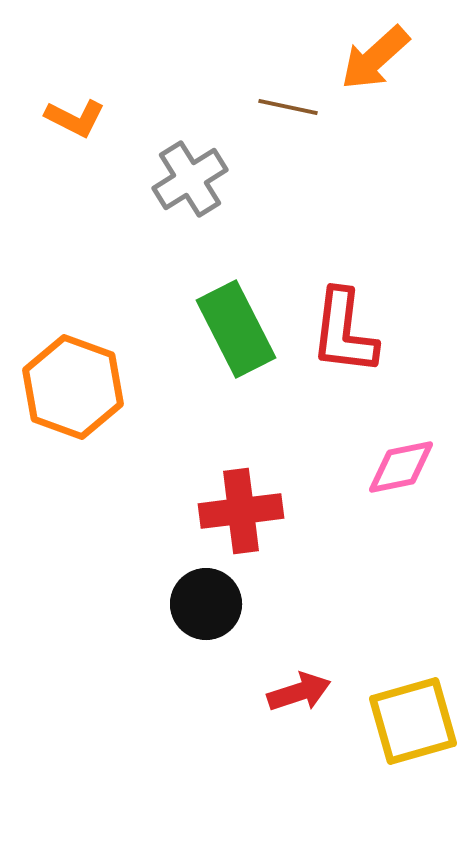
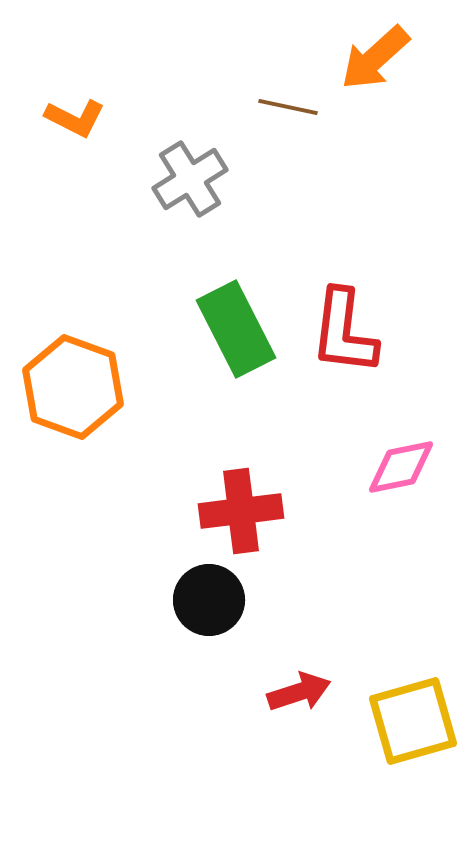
black circle: moved 3 px right, 4 px up
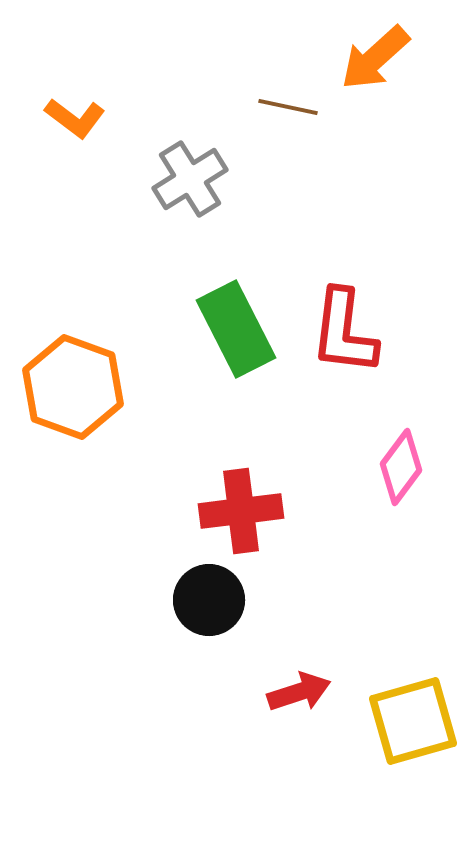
orange L-shape: rotated 10 degrees clockwise
pink diamond: rotated 42 degrees counterclockwise
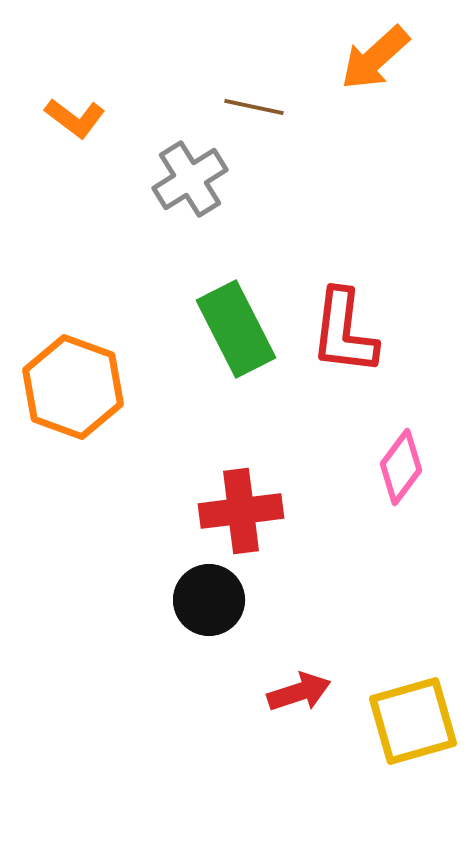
brown line: moved 34 px left
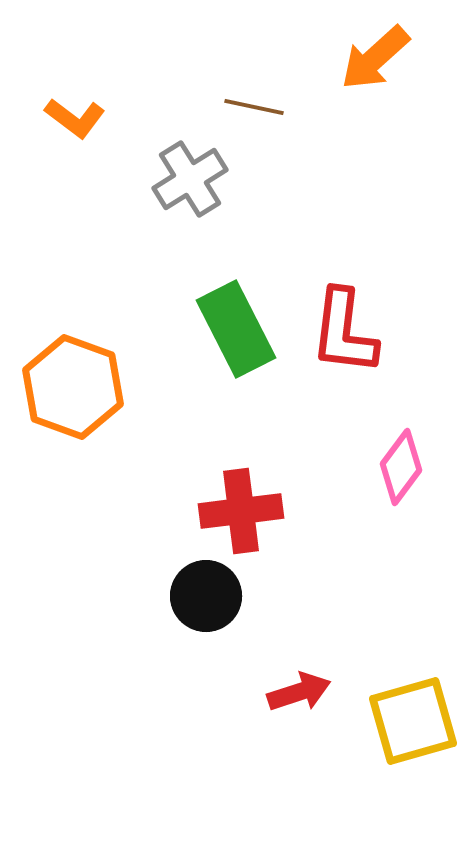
black circle: moved 3 px left, 4 px up
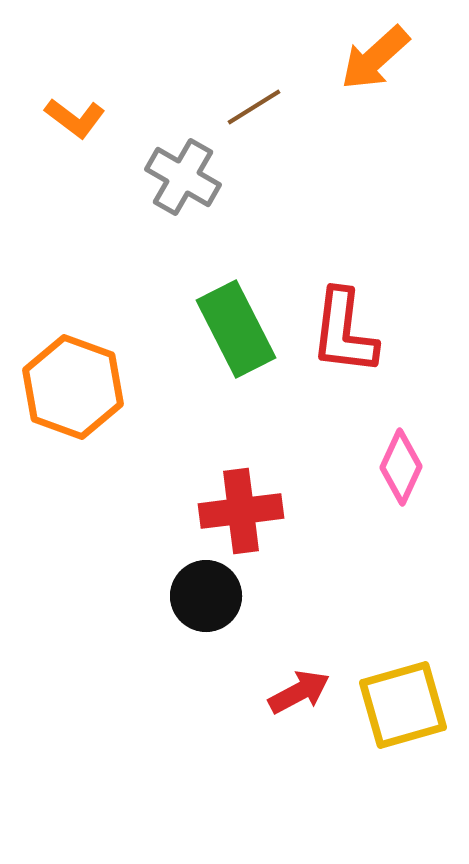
brown line: rotated 44 degrees counterclockwise
gray cross: moved 7 px left, 2 px up; rotated 28 degrees counterclockwise
pink diamond: rotated 12 degrees counterclockwise
red arrow: rotated 10 degrees counterclockwise
yellow square: moved 10 px left, 16 px up
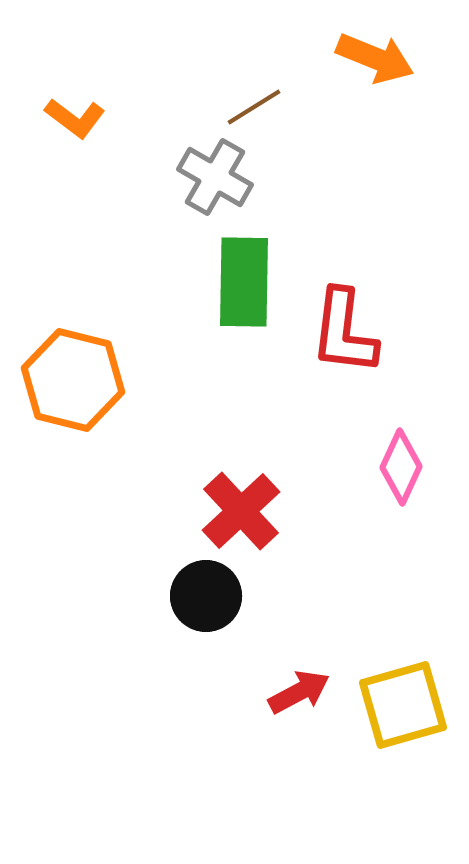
orange arrow: rotated 116 degrees counterclockwise
gray cross: moved 32 px right
green rectangle: moved 8 px right, 47 px up; rotated 28 degrees clockwise
orange hexagon: moved 7 px up; rotated 6 degrees counterclockwise
red cross: rotated 36 degrees counterclockwise
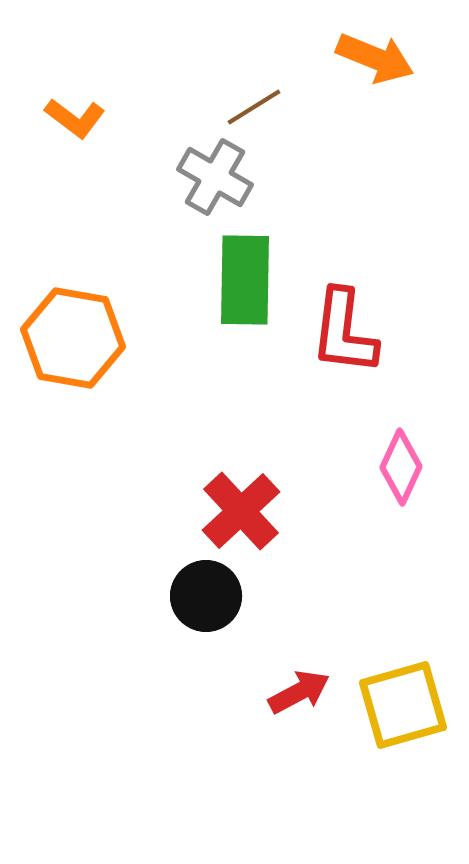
green rectangle: moved 1 px right, 2 px up
orange hexagon: moved 42 px up; rotated 4 degrees counterclockwise
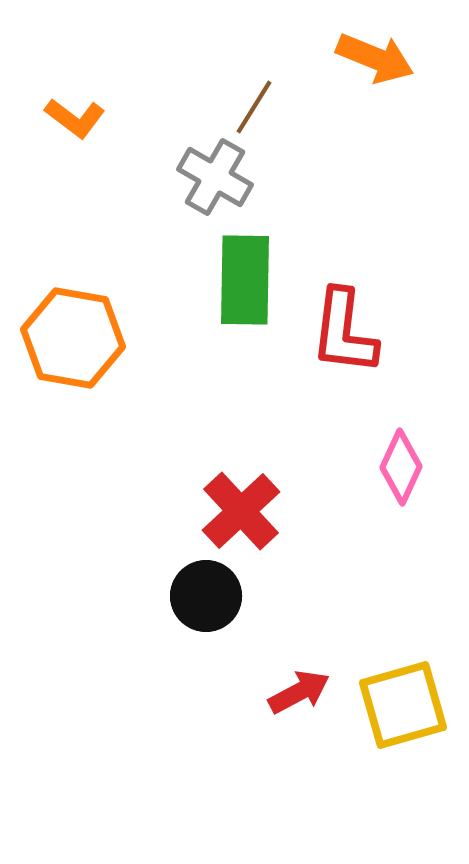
brown line: rotated 26 degrees counterclockwise
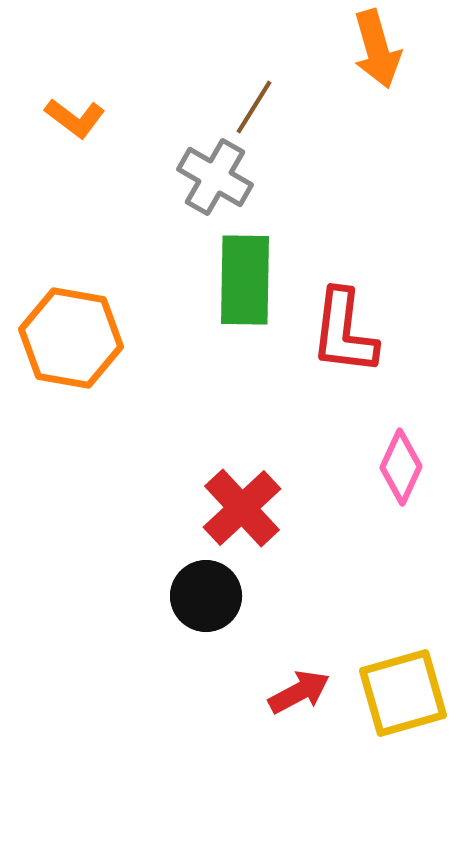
orange arrow: moved 2 px right, 9 px up; rotated 52 degrees clockwise
orange hexagon: moved 2 px left
red cross: moved 1 px right, 3 px up
yellow square: moved 12 px up
